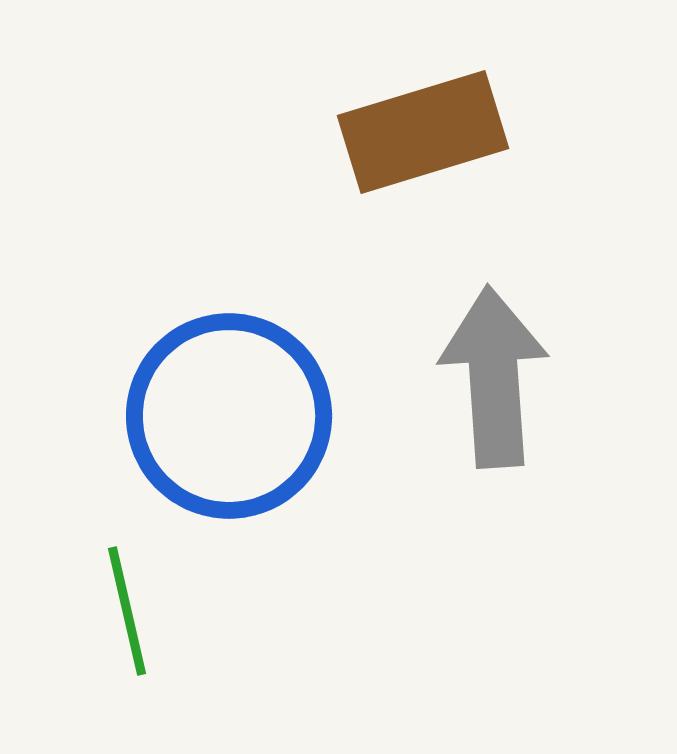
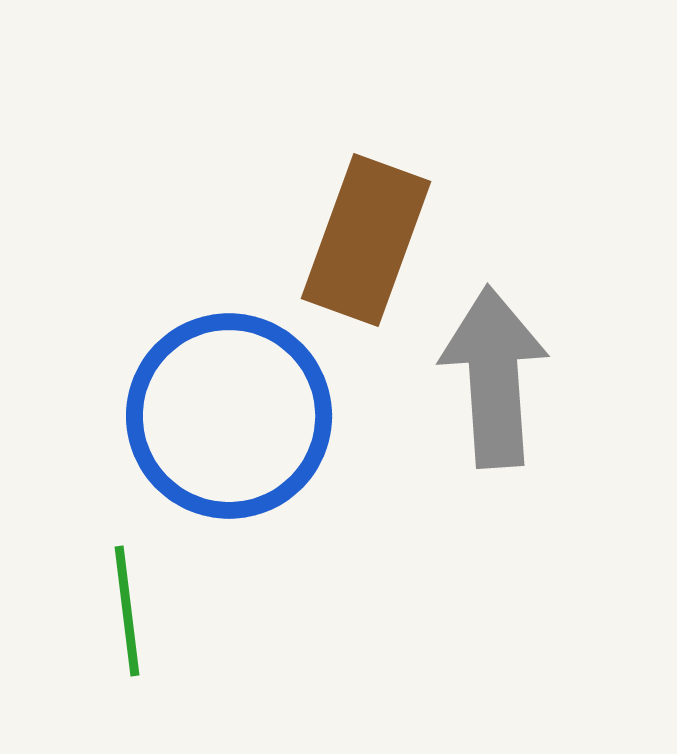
brown rectangle: moved 57 px left, 108 px down; rotated 53 degrees counterclockwise
green line: rotated 6 degrees clockwise
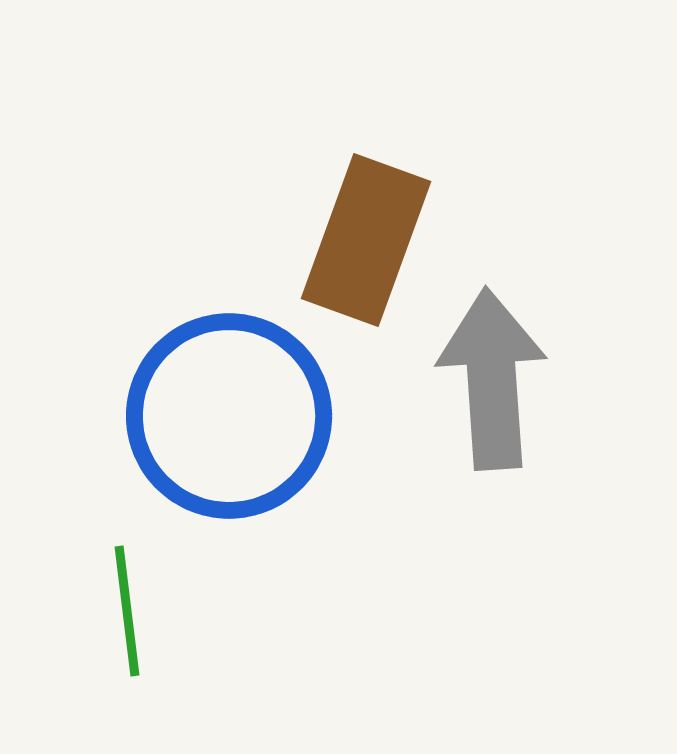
gray arrow: moved 2 px left, 2 px down
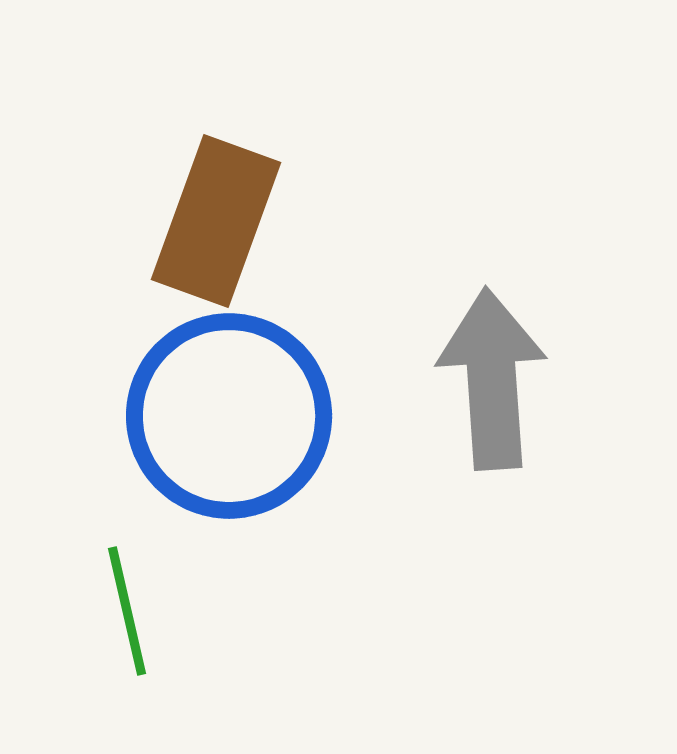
brown rectangle: moved 150 px left, 19 px up
green line: rotated 6 degrees counterclockwise
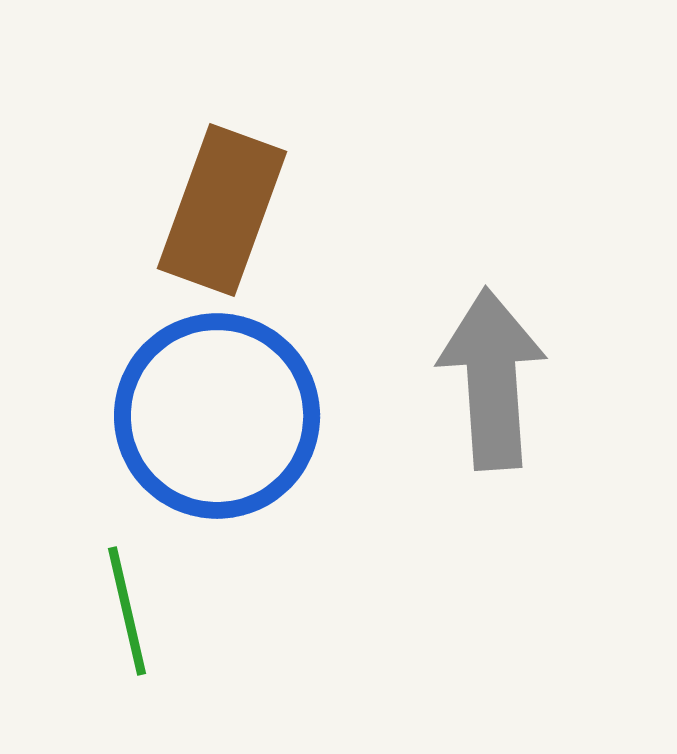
brown rectangle: moved 6 px right, 11 px up
blue circle: moved 12 px left
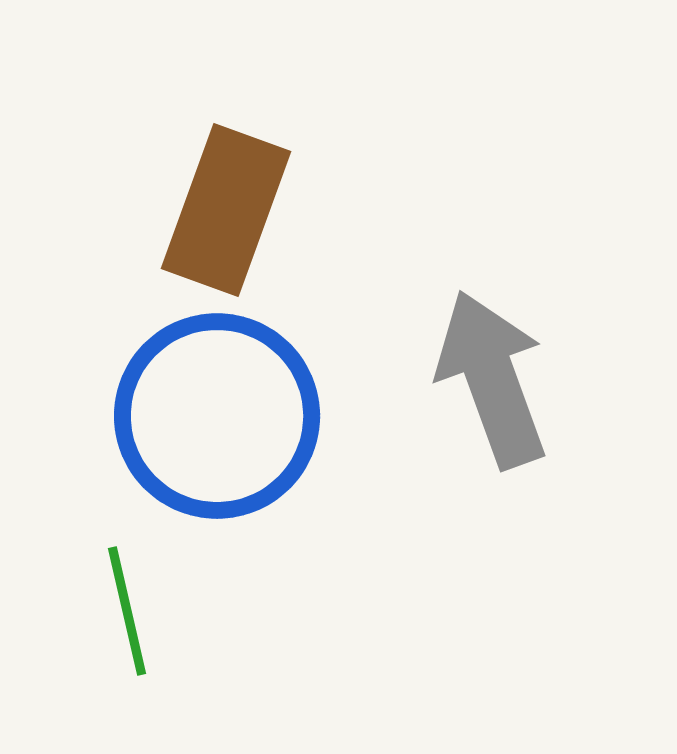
brown rectangle: moved 4 px right
gray arrow: rotated 16 degrees counterclockwise
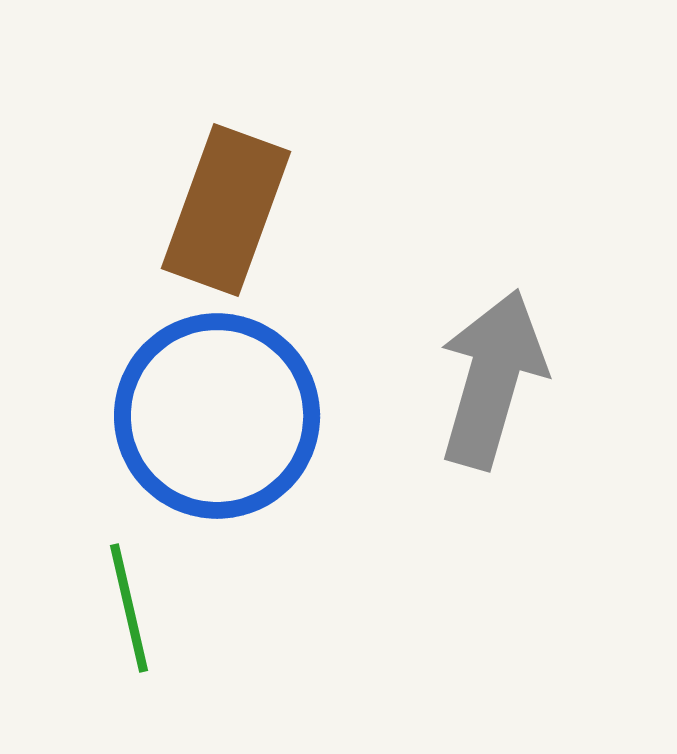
gray arrow: rotated 36 degrees clockwise
green line: moved 2 px right, 3 px up
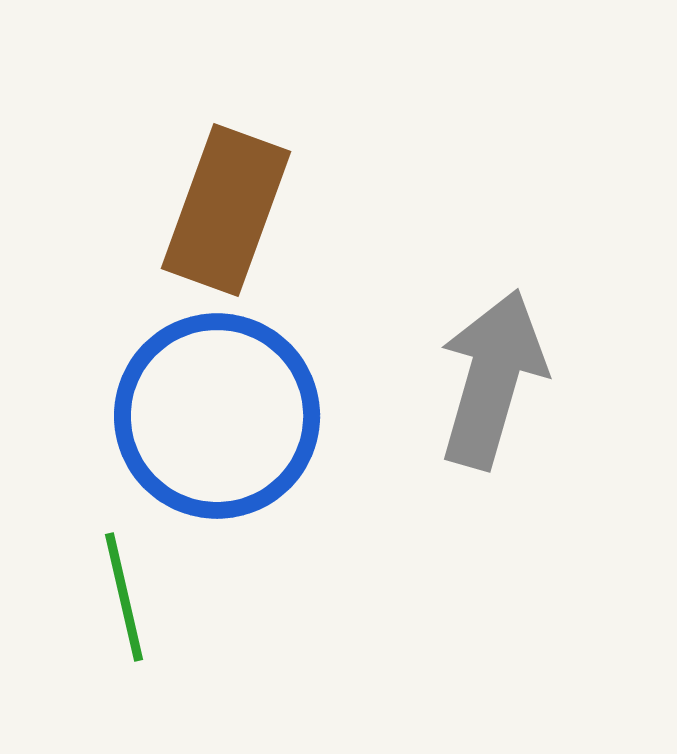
green line: moved 5 px left, 11 px up
